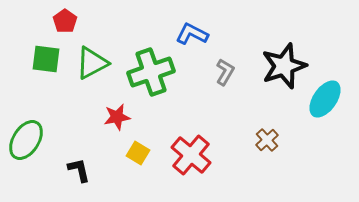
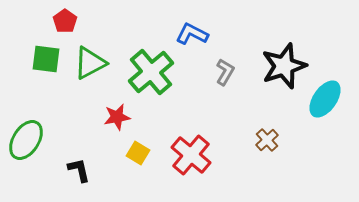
green triangle: moved 2 px left
green cross: rotated 21 degrees counterclockwise
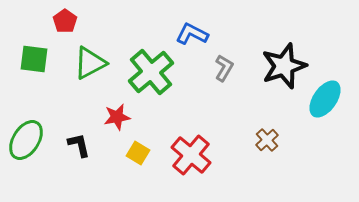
green square: moved 12 px left
gray L-shape: moved 1 px left, 4 px up
black L-shape: moved 25 px up
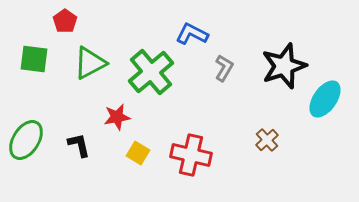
red cross: rotated 27 degrees counterclockwise
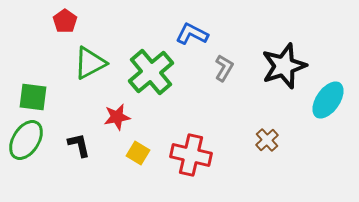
green square: moved 1 px left, 38 px down
cyan ellipse: moved 3 px right, 1 px down
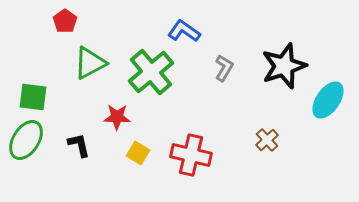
blue L-shape: moved 8 px left, 3 px up; rotated 8 degrees clockwise
red star: rotated 12 degrees clockwise
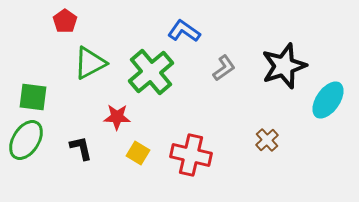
gray L-shape: rotated 24 degrees clockwise
black L-shape: moved 2 px right, 3 px down
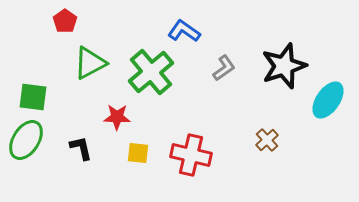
yellow square: rotated 25 degrees counterclockwise
